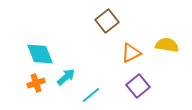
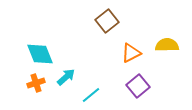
yellow semicircle: rotated 10 degrees counterclockwise
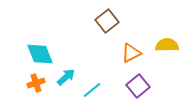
cyan line: moved 1 px right, 5 px up
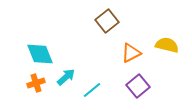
yellow semicircle: rotated 15 degrees clockwise
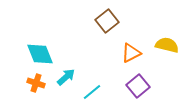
orange cross: rotated 36 degrees clockwise
cyan line: moved 2 px down
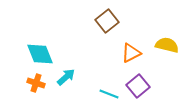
cyan line: moved 17 px right, 2 px down; rotated 60 degrees clockwise
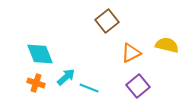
cyan line: moved 20 px left, 6 px up
